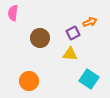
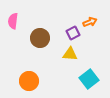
pink semicircle: moved 8 px down
cyan square: rotated 18 degrees clockwise
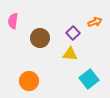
orange arrow: moved 5 px right
purple square: rotated 16 degrees counterclockwise
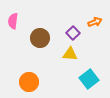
orange circle: moved 1 px down
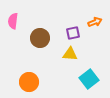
purple square: rotated 32 degrees clockwise
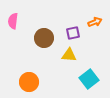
brown circle: moved 4 px right
yellow triangle: moved 1 px left, 1 px down
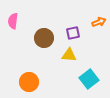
orange arrow: moved 4 px right
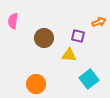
purple square: moved 5 px right, 3 px down; rotated 24 degrees clockwise
orange circle: moved 7 px right, 2 px down
